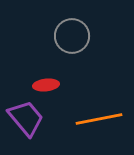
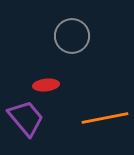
orange line: moved 6 px right, 1 px up
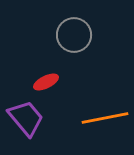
gray circle: moved 2 px right, 1 px up
red ellipse: moved 3 px up; rotated 20 degrees counterclockwise
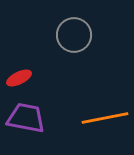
red ellipse: moved 27 px left, 4 px up
purple trapezoid: rotated 39 degrees counterclockwise
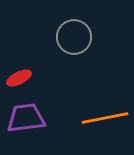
gray circle: moved 2 px down
purple trapezoid: rotated 18 degrees counterclockwise
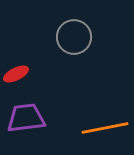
red ellipse: moved 3 px left, 4 px up
orange line: moved 10 px down
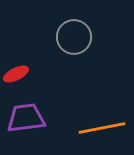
orange line: moved 3 px left
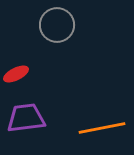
gray circle: moved 17 px left, 12 px up
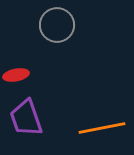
red ellipse: moved 1 px down; rotated 15 degrees clockwise
purple trapezoid: rotated 102 degrees counterclockwise
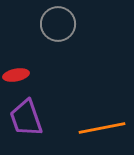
gray circle: moved 1 px right, 1 px up
